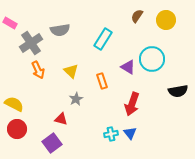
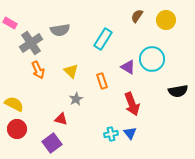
red arrow: rotated 40 degrees counterclockwise
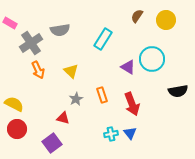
orange rectangle: moved 14 px down
red triangle: moved 2 px right, 1 px up
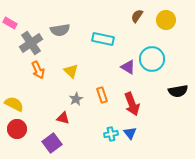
cyan rectangle: rotated 70 degrees clockwise
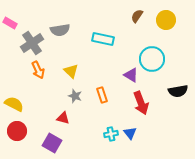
gray cross: moved 1 px right
purple triangle: moved 3 px right, 8 px down
gray star: moved 1 px left, 3 px up; rotated 24 degrees counterclockwise
red arrow: moved 9 px right, 1 px up
red circle: moved 2 px down
purple square: rotated 24 degrees counterclockwise
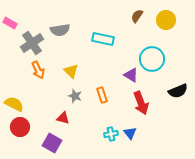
black semicircle: rotated 12 degrees counterclockwise
red circle: moved 3 px right, 4 px up
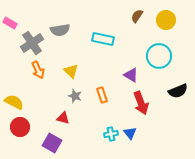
cyan circle: moved 7 px right, 3 px up
yellow semicircle: moved 2 px up
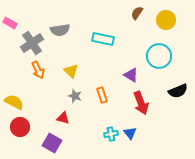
brown semicircle: moved 3 px up
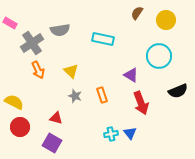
red triangle: moved 7 px left
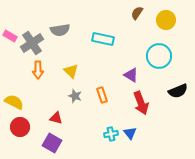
pink rectangle: moved 13 px down
orange arrow: rotated 24 degrees clockwise
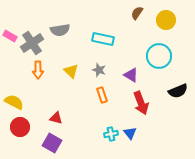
gray star: moved 24 px right, 26 px up
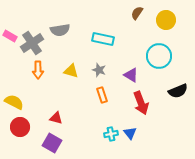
yellow triangle: rotated 28 degrees counterclockwise
